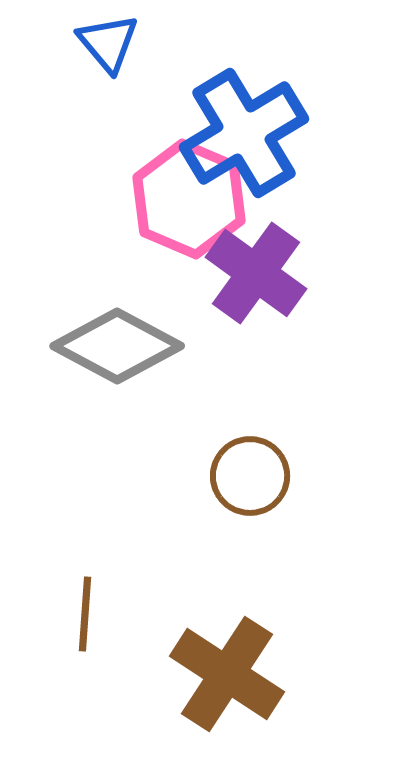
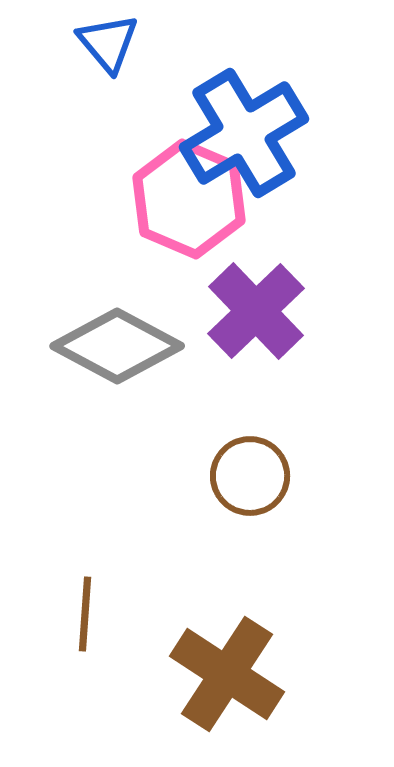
purple cross: moved 38 px down; rotated 10 degrees clockwise
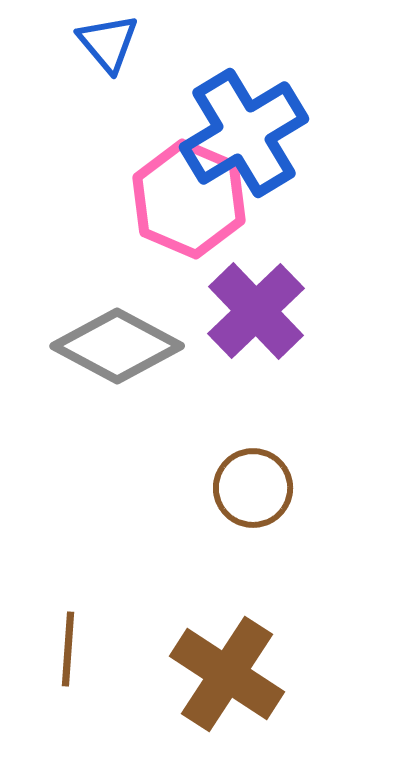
brown circle: moved 3 px right, 12 px down
brown line: moved 17 px left, 35 px down
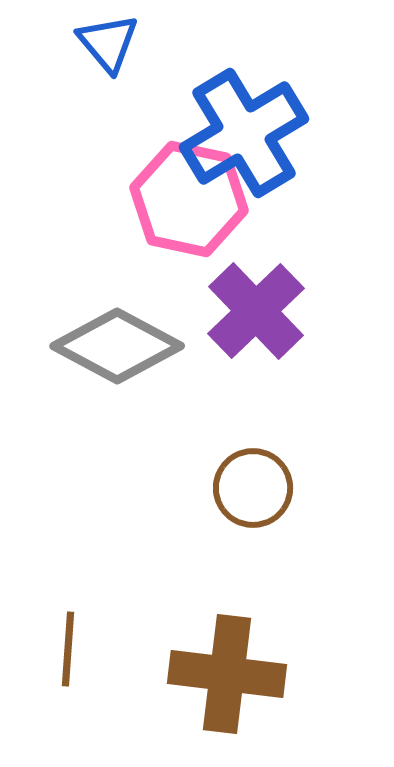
pink hexagon: rotated 11 degrees counterclockwise
brown cross: rotated 26 degrees counterclockwise
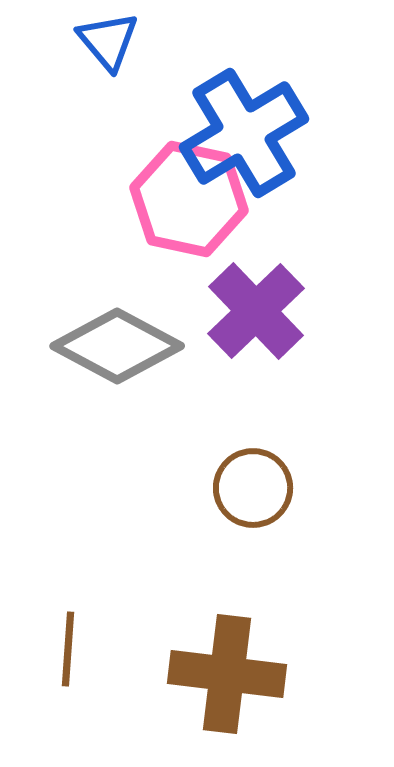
blue triangle: moved 2 px up
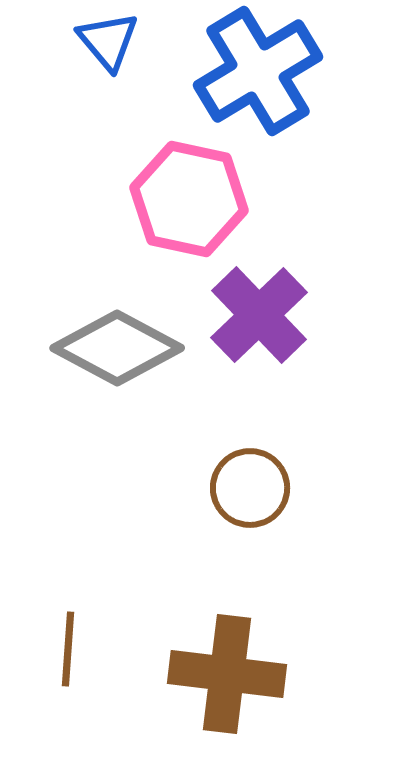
blue cross: moved 14 px right, 62 px up
purple cross: moved 3 px right, 4 px down
gray diamond: moved 2 px down
brown circle: moved 3 px left
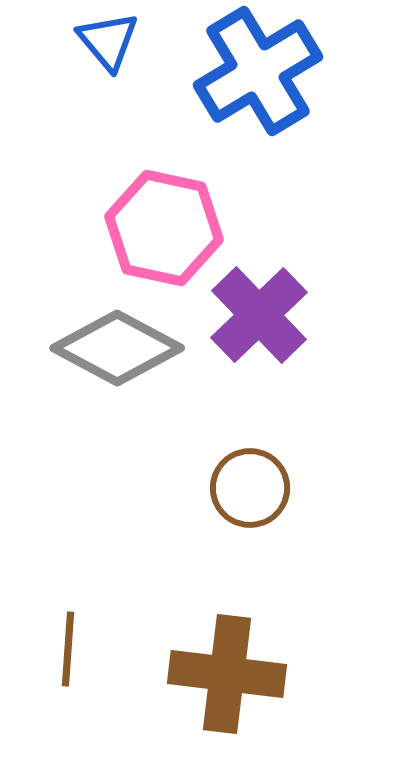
pink hexagon: moved 25 px left, 29 px down
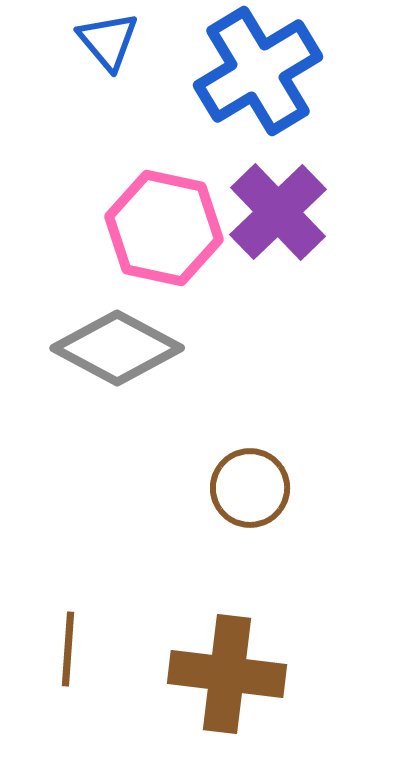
purple cross: moved 19 px right, 103 px up
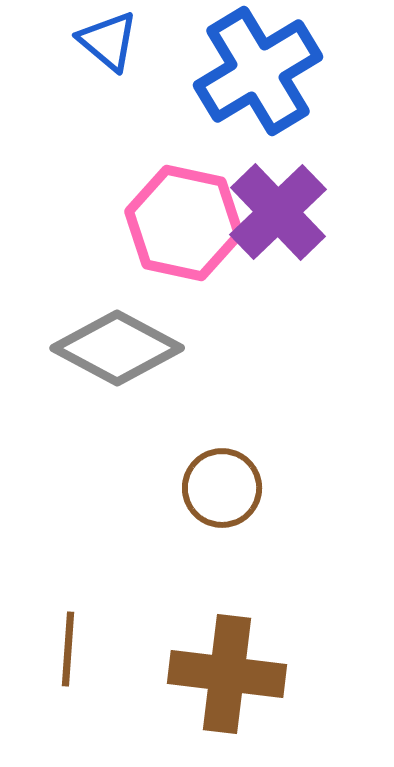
blue triangle: rotated 10 degrees counterclockwise
pink hexagon: moved 20 px right, 5 px up
brown circle: moved 28 px left
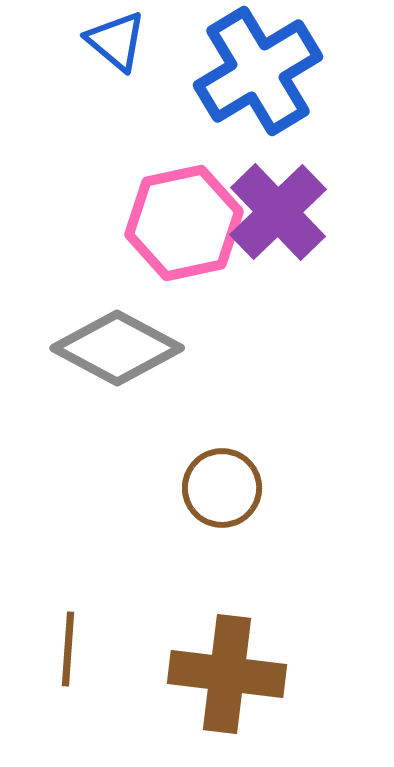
blue triangle: moved 8 px right
pink hexagon: rotated 24 degrees counterclockwise
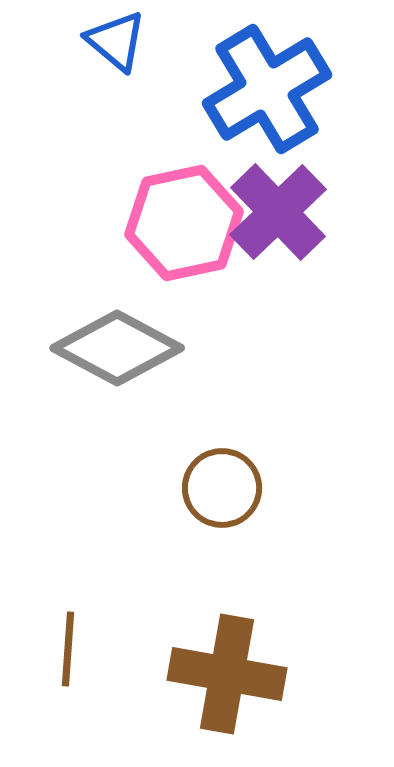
blue cross: moved 9 px right, 18 px down
brown cross: rotated 3 degrees clockwise
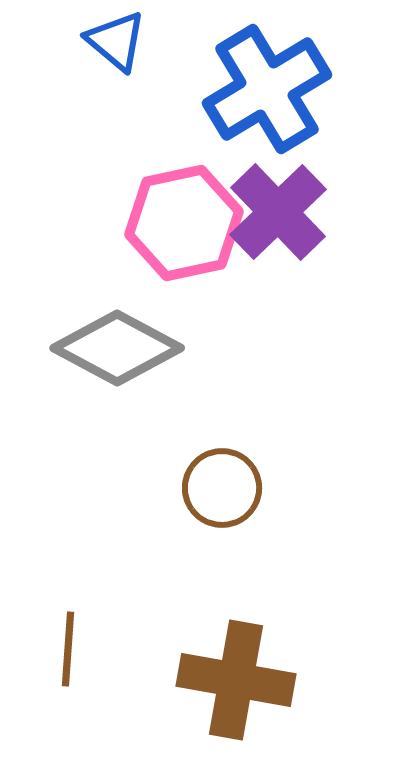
brown cross: moved 9 px right, 6 px down
